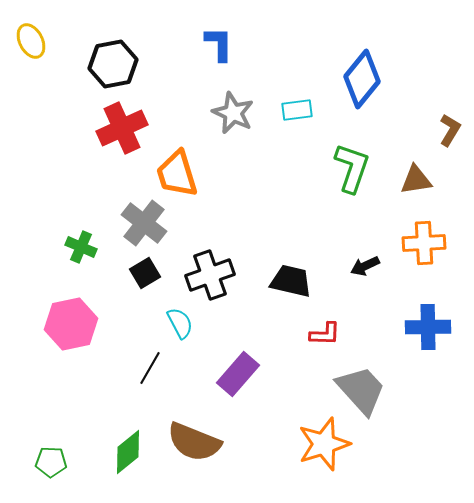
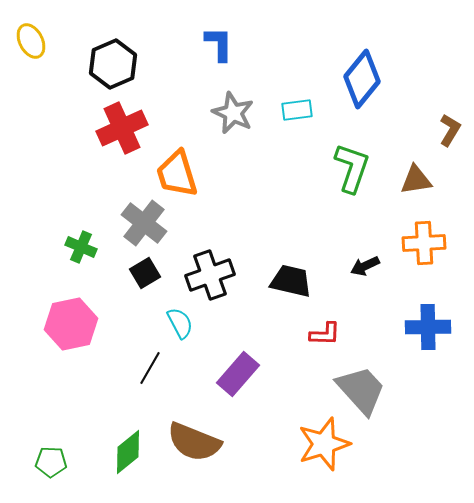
black hexagon: rotated 12 degrees counterclockwise
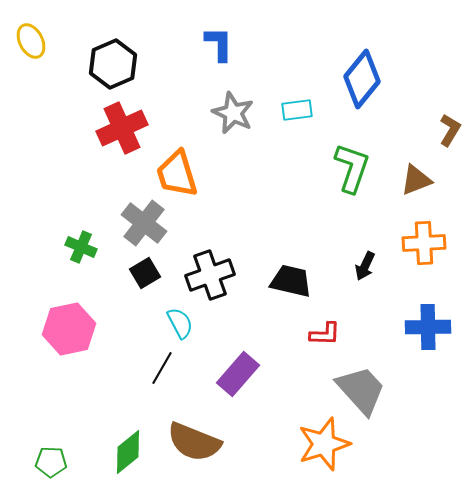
brown triangle: rotated 12 degrees counterclockwise
black arrow: rotated 40 degrees counterclockwise
pink hexagon: moved 2 px left, 5 px down
black line: moved 12 px right
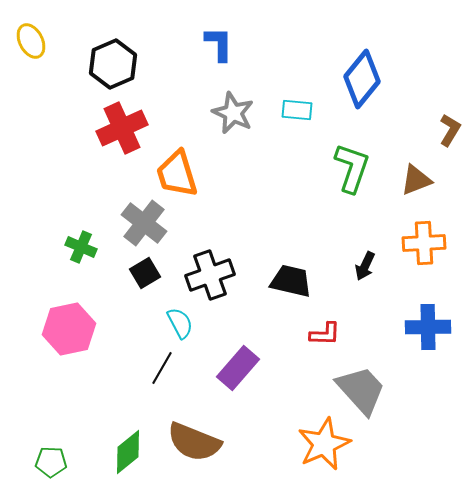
cyan rectangle: rotated 12 degrees clockwise
purple rectangle: moved 6 px up
orange star: rotated 6 degrees counterclockwise
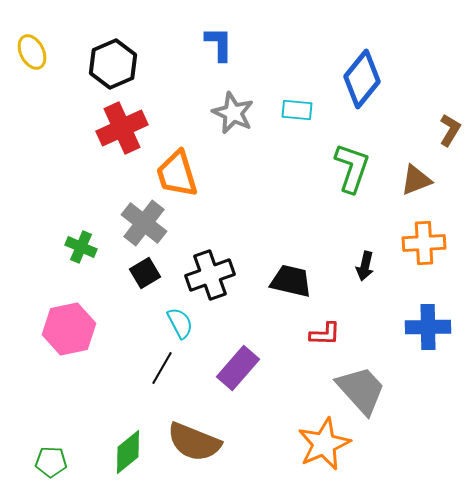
yellow ellipse: moved 1 px right, 11 px down
black arrow: rotated 12 degrees counterclockwise
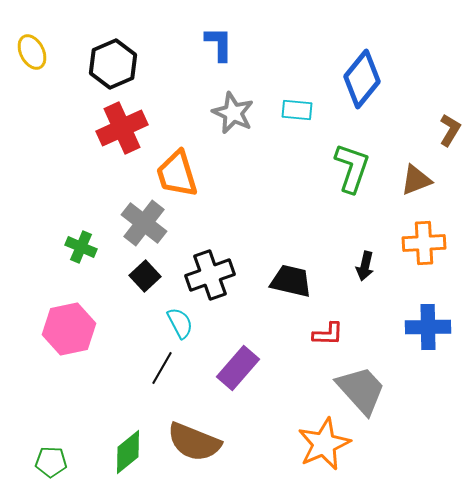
black square: moved 3 px down; rotated 12 degrees counterclockwise
red L-shape: moved 3 px right
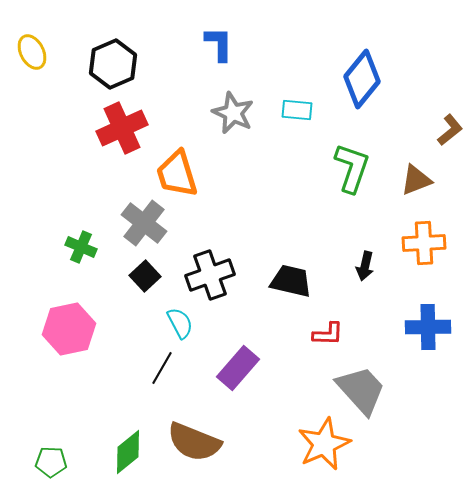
brown L-shape: rotated 20 degrees clockwise
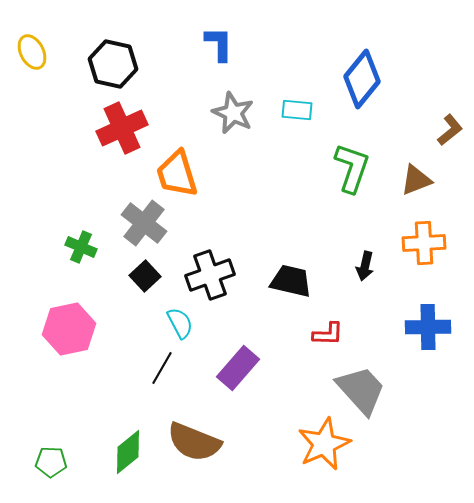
black hexagon: rotated 24 degrees counterclockwise
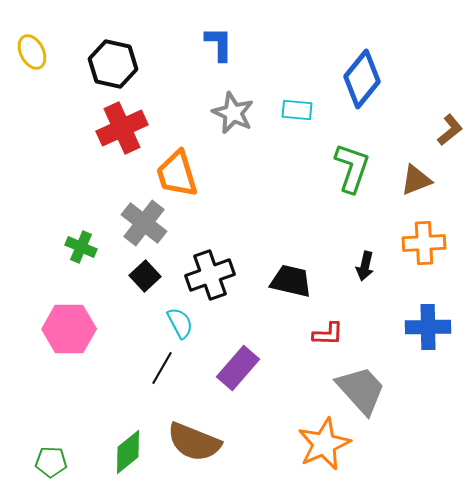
pink hexagon: rotated 12 degrees clockwise
